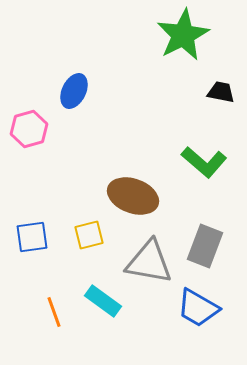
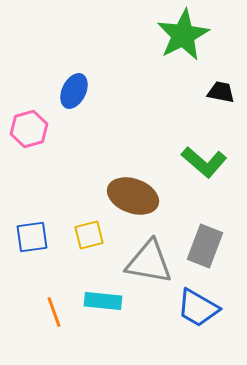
cyan rectangle: rotated 30 degrees counterclockwise
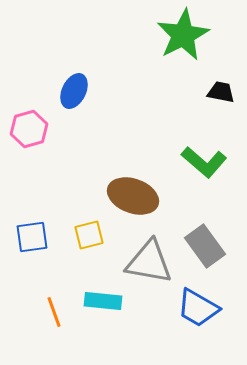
gray rectangle: rotated 57 degrees counterclockwise
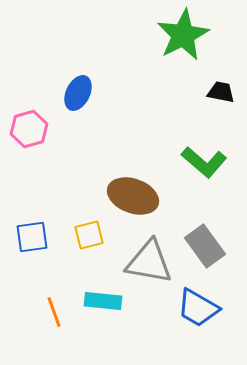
blue ellipse: moved 4 px right, 2 px down
